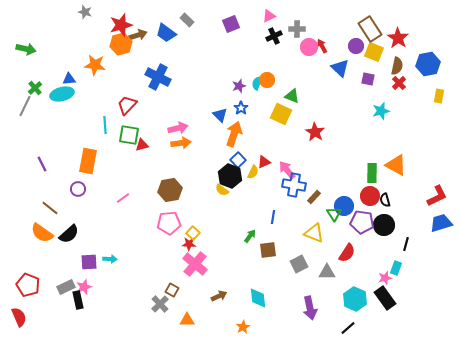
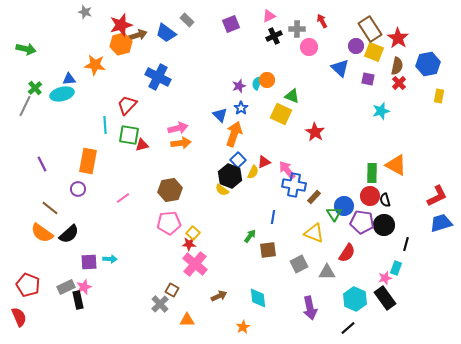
red arrow at (322, 46): moved 25 px up
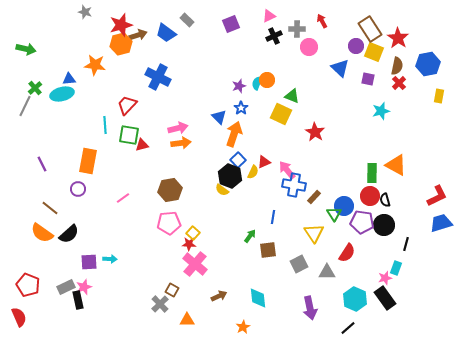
blue triangle at (220, 115): moved 1 px left, 2 px down
yellow triangle at (314, 233): rotated 35 degrees clockwise
